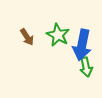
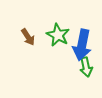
brown arrow: moved 1 px right
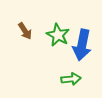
brown arrow: moved 3 px left, 6 px up
green arrow: moved 15 px left, 12 px down; rotated 84 degrees counterclockwise
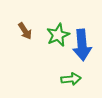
green star: rotated 20 degrees clockwise
blue arrow: rotated 16 degrees counterclockwise
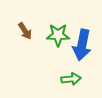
green star: rotated 25 degrees clockwise
blue arrow: rotated 16 degrees clockwise
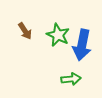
green star: rotated 25 degrees clockwise
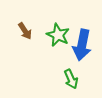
green arrow: rotated 72 degrees clockwise
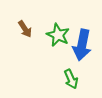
brown arrow: moved 2 px up
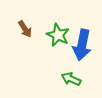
green arrow: rotated 138 degrees clockwise
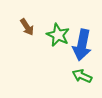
brown arrow: moved 2 px right, 2 px up
green arrow: moved 11 px right, 3 px up
